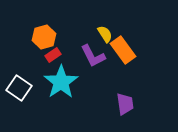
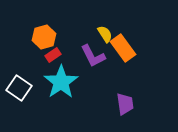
orange rectangle: moved 2 px up
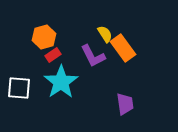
white square: rotated 30 degrees counterclockwise
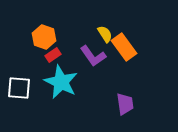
orange hexagon: rotated 25 degrees counterclockwise
orange rectangle: moved 1 px right, 1 px up
purple L-shape: rotated 8 degrees counterclockwise
cyan star: rotated 12 degrees counterclockwise
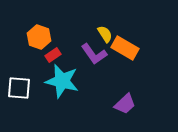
orange hexagon: moved 5 px left
orange rectangle: moved 1 px right, 1 px down; rotated 24 degrees counterclockwise
purple L-shape: moved 1 px right, 2 px up
cyan star: moved 1 px right, 1 px up; rotated 12 degrees counterclockwise
purple trapezoid: rotated 55 degrees clockwise
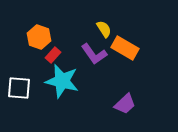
yellow semicircle: moved 1 px left, 5 px up
red rectangle: rotated 14 degrees counterclockwise
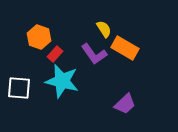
red rectangle: moved 2 px right, 1 px up
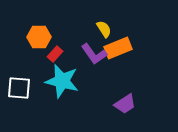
orange hexagon: rotated 20 degrees counterclockwise
orange rectangle: moved 7 px left; rotated 52 degrees counterclockwise
purple trapezoid: rotated 10 degrees clockwise
